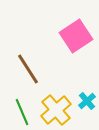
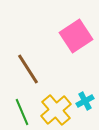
cyan cross: moved 2 px left; rotated 12 degrees clockwise
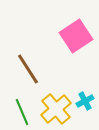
yellow cross: moved 1 px up
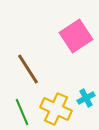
cyan cross: moved 1 px right, 3 px up
yellow cross: rotated 24 degrees counterclockwise
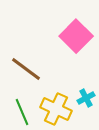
pink square: rotated 12 degrees counterclockwise
brown line: moved 2 px left; rotated 20 degrees counterclockwise
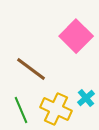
brown line: moved 5 px right
cyan cross: rotated 12 degrees counterclockwise
green line: moved 1 px left, 2 px up
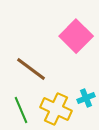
cyan cross: rotated 18 degrees clockwise
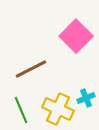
brown line: rotated 64 degrees counterclockwise
yellow cross: moved 2 px right
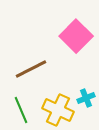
yellow cross: moved 1 px down
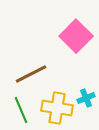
brown line: moved 5 px down
yellow cross: moved 1 px left, 2 px up; rotated 16 degrees counterclockwise
